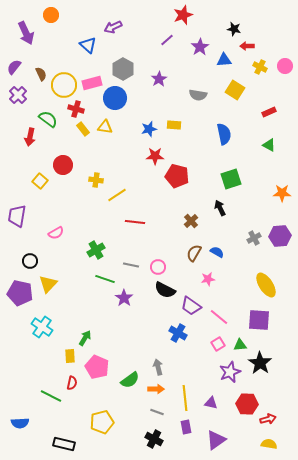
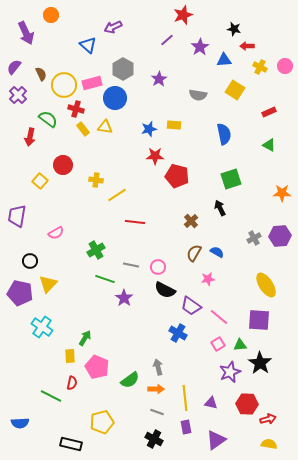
black rectangle at (64, 444): moved 7 px right
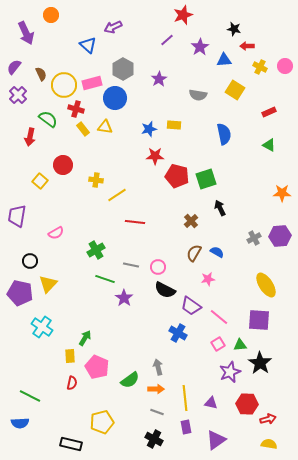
green square at (231, 179): moved 25 px left
green line at (51, 396): moved 21 px left
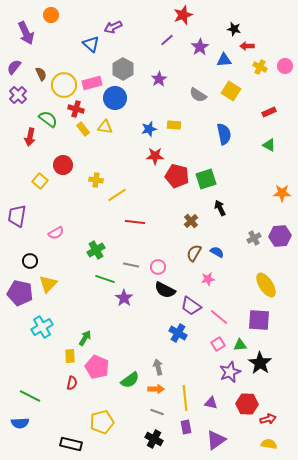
blue triangle at (88, 45): moved 3 px right, 1 px up
yellow square at (235, 90): moved 4 px left, 1 px down
gray semicircle at (198, 95): rotated 24 degrees clockwise
cyan cross at (42, 327): rotated 25 degrees clockwise
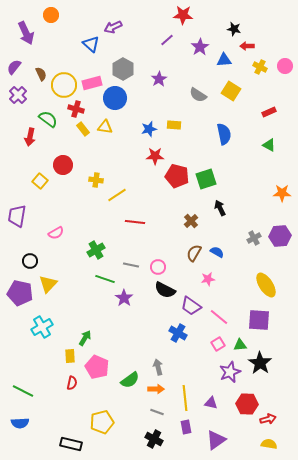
red star at (183, 15): rotated 24 degrees clockwise
green line at (30, 396): moved 7 px left, 5 px up
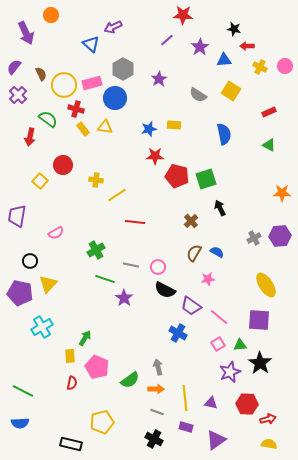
purple rectangle at (186, 427): rotated 64 degrees counterclockwise
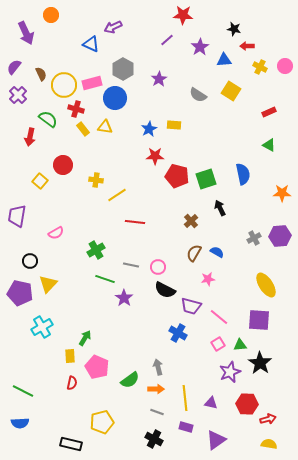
blue triangle at (91, 44): rotated 18 degrees counterclockwise
blue star at (149, 129): rotated 14 degrees counterclockwise
blue semicircle at (224, 134): moved 19 px right, 40 px down
purple trapezoid at (191, 306): rotated 20 degrees counterclockwise
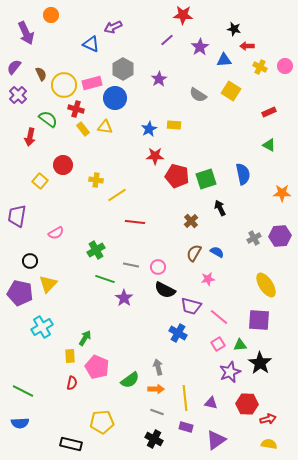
yellow pentagon at (102, 422): rotated 10 degrees clockwise
